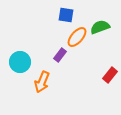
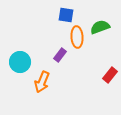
orange ellipse: rotated 45 degrees counterclockwise
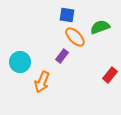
blue square: moved 1 px right
orange ellipse: moved 2 px left; rotated 40 degrees counterclockwise
purple rectangle: moved 2 px right, 1 px down
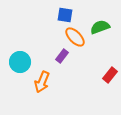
blue square: moved 2 px left
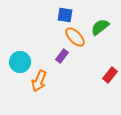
green semicircle: rotated 18 degrees counterclockwise
orange arrow: moved 3 px left, 1 px up
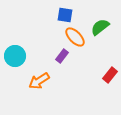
cyan circle: moved 5 px left, 6 px up
orange arrow: rotated 35 degrees clockwise
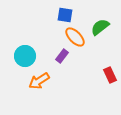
cyan circle: moved 10 px right
red rectangle: rotated 63 degrees counterclockwise
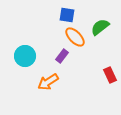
blue square: moved 2 px right
orange arrow: moved 9 px right, 1 px down
